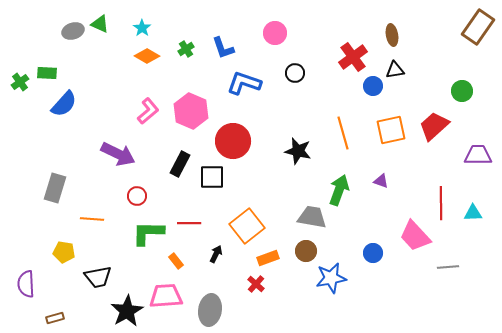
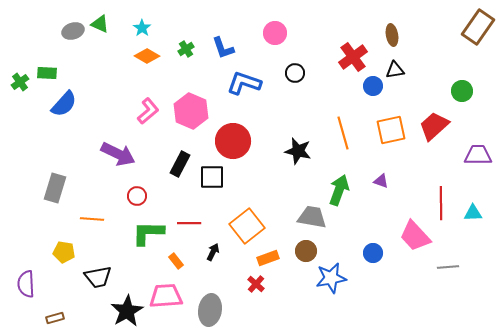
black arrow at (216, 254): moved 3 px left, 2 px up
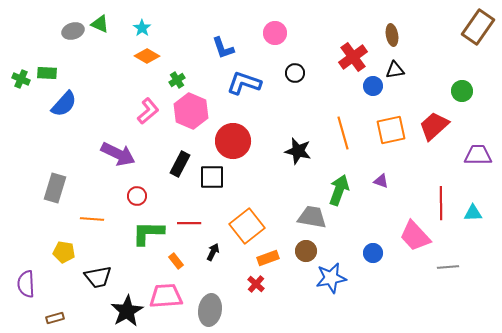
green cross at (186, 49): moved 9 px left, 31 px down
green cross at (20, 82): moved 1 px right, 3 px up; rotated 30 degrees counterclockwise
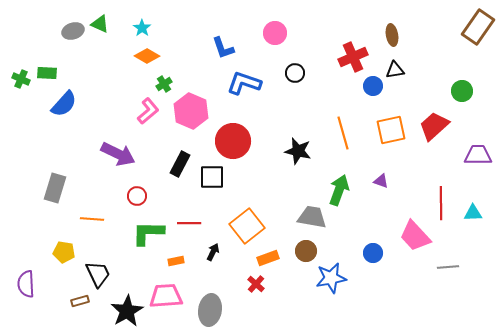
red cross at (353, 57): rotated 12 degrees clockwise
green cross at (177, 80): moved 13 px left, 4 px down
orange rectangle at (176, 261): rotated 63 degrees counterclockwise
black trapezoid at (98, 277): moved 3 px up; rotated 104 degrees counterclockwise
brown rectangle at (55, 318): moved 25 px right, 17 px up
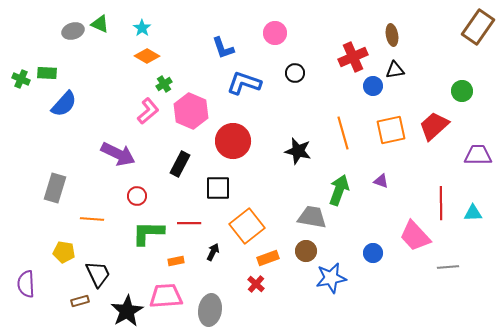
black square at (212, 177): moved 6 px right, 11 px down
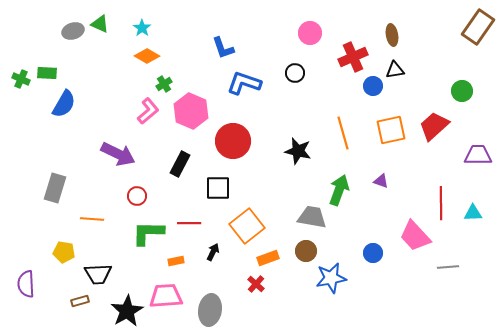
pink circle at (275, 33): moved 35 px right
blue semicircle at (64, 104): rotated 12 degrees counterclockwise
black trapezoid at (98, 274): rotated 112 degrees clockwise
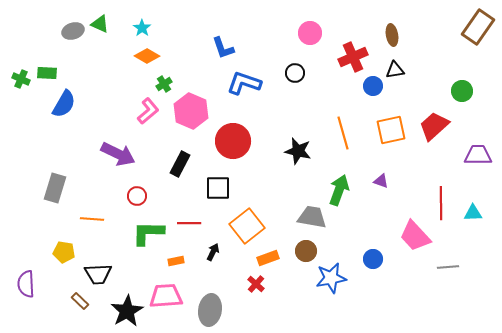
blue circle at (373, 253): moved 6 px down
brown rectangle at (80, 301): rotated 60 degrees clockwise
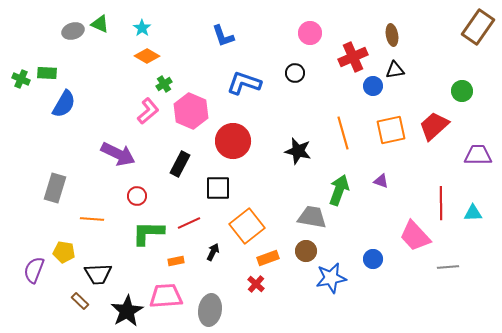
blue L-shape at (223, 48): moved 12 px up
red line at (189, 223): rotated 25 degrees counterclockwise
purple semicircle at (26, 284): moved 8 px right, 14 px up; rotated 24 degrees clockwise
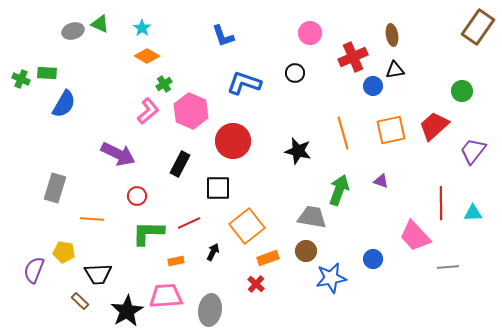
purple trapezoid at (478, 155): moved 5 px left, 4 px up; rotated 52 degrees counterclockwise
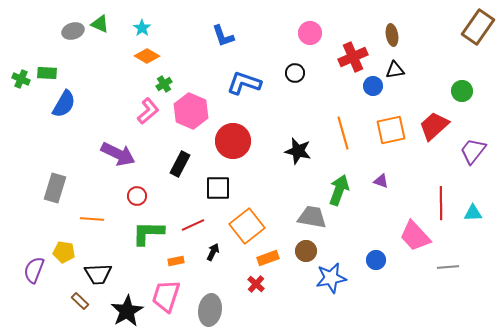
red line at (189, 223): moved 4 px right, 2 px down
blue circle at (373, 259): moved 3 px right, 1 px down
pink trapezoid at (166, 296): rotated 68 degrees counterclockwise
